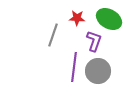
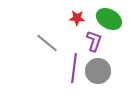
gray line: moved 6 px left, 8 px down; rotated 70 degrees counterclockwise
purple line: moved 1 px down
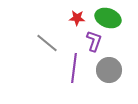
green ellipse: moved 1 px left, 1 px up; rotated 10 degrees counterclockwise
gray circle: moved 11 px right, 1 px up
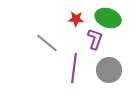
red star: moved 1 px left, 1 px down
purple L-shape: moved 1 px right, 2 px up
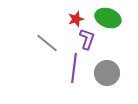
red star: rotated 21 degrees counterclockwise
purple L-shape: moved 8 px left
gray circle: moved 2 px left, 3 px down
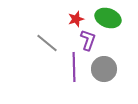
purple L-shape: moved 1 px right, 1 px down
purple line: moved 1 px up; rotated 8 degrees counterclockwise
gray circle: moved 3 px left, 4 px up
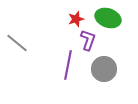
gray line: moved 30 px left
purple line: moved 6 px left, 2 px up; rotated 12 degrees clockwise
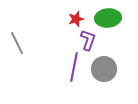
green ellipse: rotated 25 degrees counterclockwise
gray line: rotated 25 degrees clockwise
purple line: moved 6 px right, 2 px down
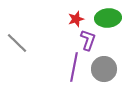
gray line: rotated 20 degrees counterclockwise
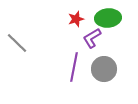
purple L-shape: moved 4 px right, 2 px up; rotated 140 degrees counterclockwise
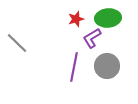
gray circle: moved 3 px right, 3 px up
